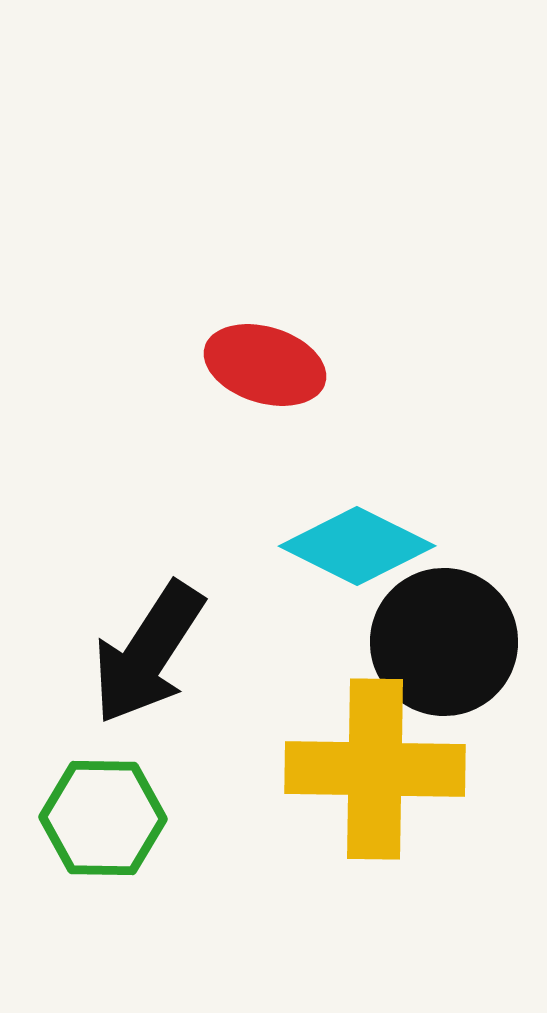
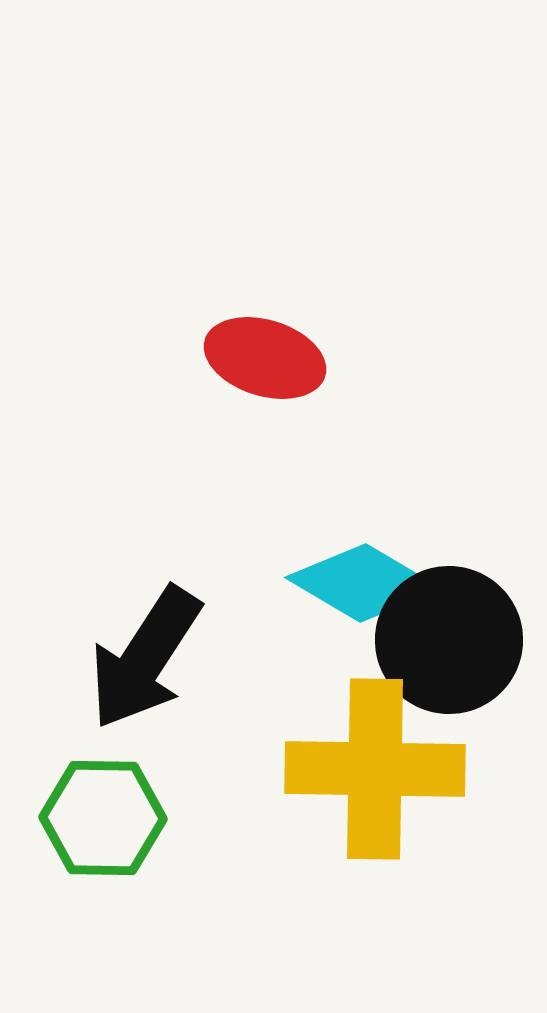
red ellipse: moved 7 px up
cyan diamond: moved 6 px right, 37 px down; rotated 4 degrees clockwise
black circle: moved 5 px right, 2 px up
black arrow: moved 3 px left, 5 px down
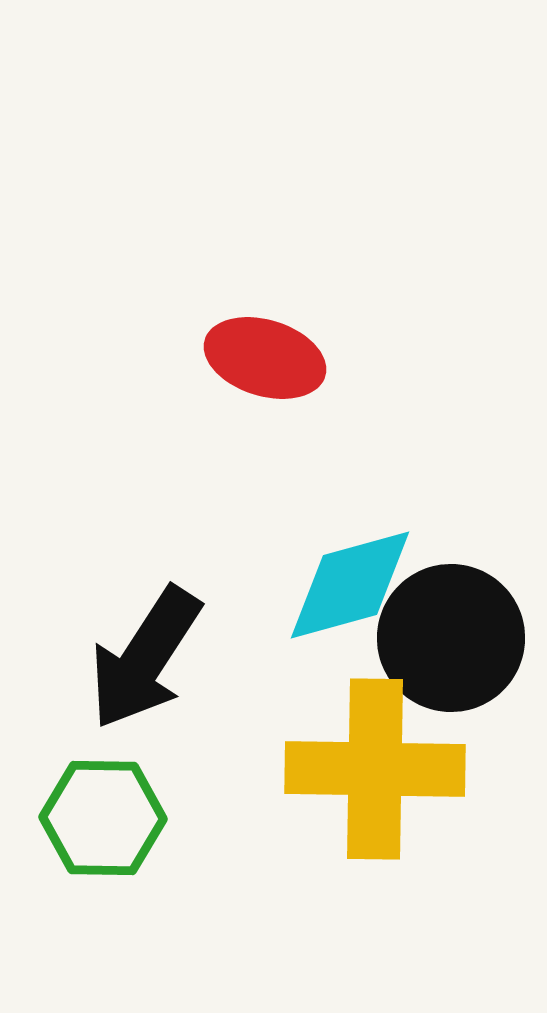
cyan diamond: moved 13 px left, 2 px down; rotated 46 degrees counterclockwise
black circle: moved 2 px right, 2 px up
